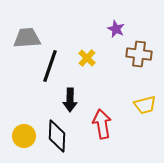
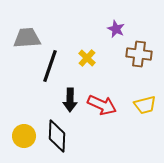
red arrow: moved 19 px up; rotated 124 degrees clockwise
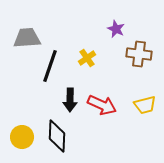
yellow cross: rotated 12 degrees clockwise
yellow circle: moved 2 px left, 1 px down
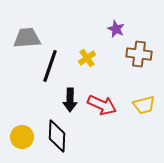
yellow trapezoid: moved 1 px left
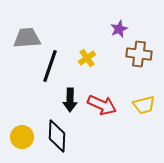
purple star: moved 3 px right; rotated 24 degrees clockwise
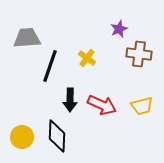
yellow cross: rotated 18 degrees counterclockwise
yellow trapezoid: moved 2 px left, 1 px down
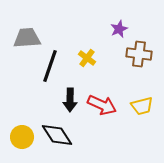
black diamond: moved 1 px up; rotated 36 degrees counterclockwise
